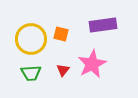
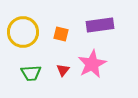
purple rectangle: moved 3 px left
yellow circle: moved 8 px left, 7 px up
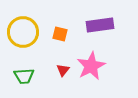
orange square: moved 1 px left
pink star: moved 1 px left, 2 px down
green trapezoid: moved 7 px left, 3 px down
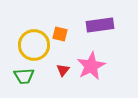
yellow circle: moved 11 px right, 13 px down
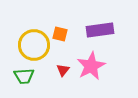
purple rectangle: moved 5 px down
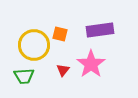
pink star: moved 2 px up; rotated 8 degrees counterclockwise
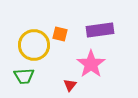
red triangle: moved 7 px right, 15 px down
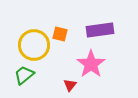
green trapezoid: moved 1 px up; rotated 145 degrees clockwise
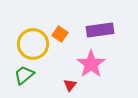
orange square: rotated 21 degrees clockwise
yellow circle: moved 1 px left, 1 px up
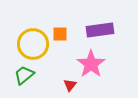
orange square: rotated 35 degrees counterclockwise
